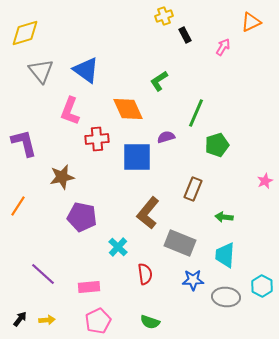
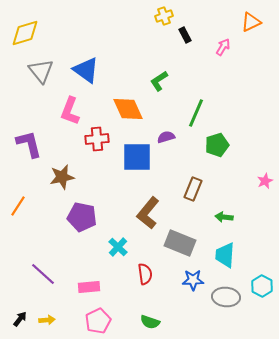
purple L-shape: moved 5 px right, 1 px down
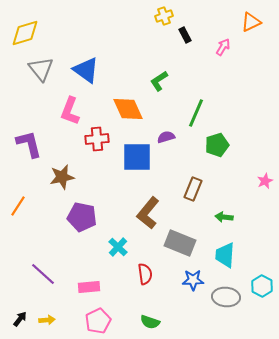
gray triangle: moved 2 px up
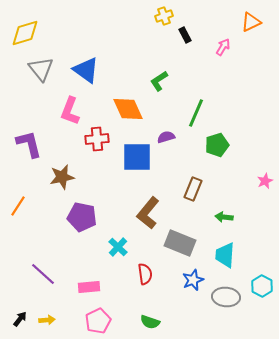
blue star: rotated 20 degrees counterclockwise
